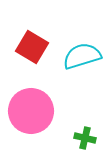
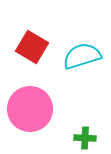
pink circle: moved 1 px left, 2 px up
green cross: rotated 10 degrees counterclockwise
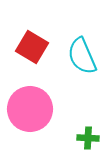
cyan semicircle: rotated 96 degrees counterclockwise
green cross: moved 3 px right
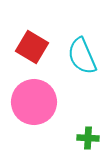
pink circle: moved 4 px right, 7 px up
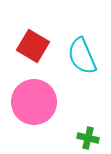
red square: moved 1 px right, 1 px up
green cross: rotated 10 degrees clockwise
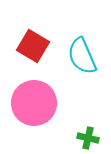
pink circle: moved 1 px down
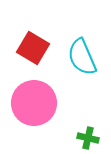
red square: moved 2 px down
cyan semicircle: moved 1 px down
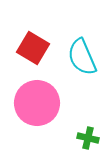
pink circle: moved 3 px right
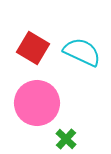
cyan semicircle: moved 5 px up; rotated 138 degrees clockwise
green cross: moved 22 px left, 1 px down; rotated 30 degrees clockwise
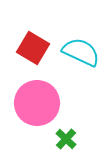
cyan semicircle: moved 1 px left
